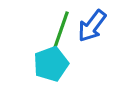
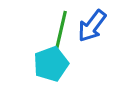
green line: rotated 6 degrees counterclockwise
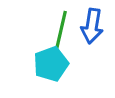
blue arrow: rotated 28 degrees counterclockwise
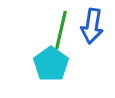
cyan pentagon: rotated 16 degrees counterclockwise
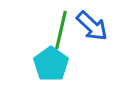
blue arrow: rotated 56 degrees counterclockwise
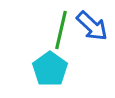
cyan pentagon: moved 1 px left, 5 px down
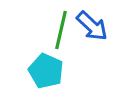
cyan pentagon: moved 4 px left, 2 px down; rotated 12 degrees counterclockwise
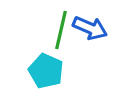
blue arrow: moved 2 px left, 2 px down; rotated 20 degrees counterclockwise
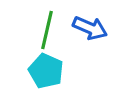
green line: moved 14 px left
